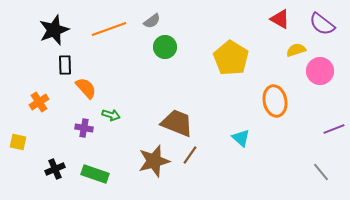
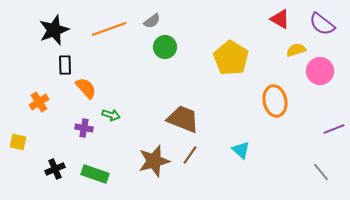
brown trapezoid: moved 6 px right, 4 px up
cyan triangle: moved 12 px down
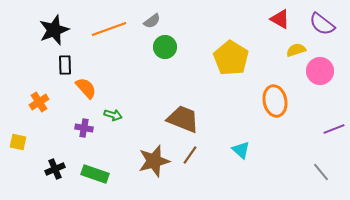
green arrow: moved 2 px right
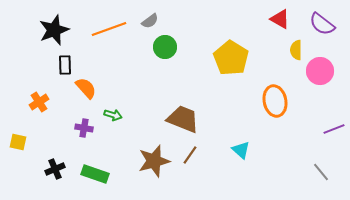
gray semicircle: moved 2 px left
yellow semicircle: rotated 72 degrees counterclockwise
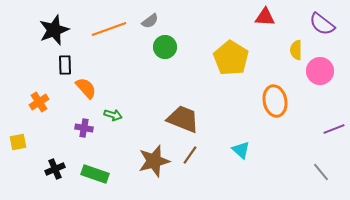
red triangle: moved 15 px left, 2 px up; rotated 25 degrees counterclockwise
yellow square: rotated 24 degrees counterclockwise
